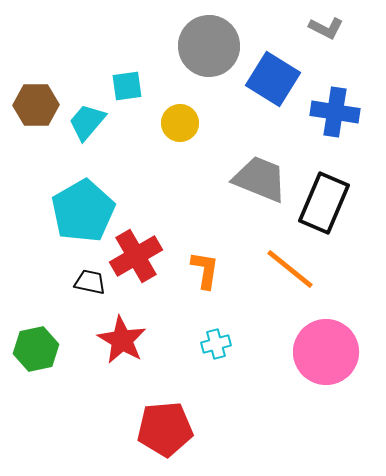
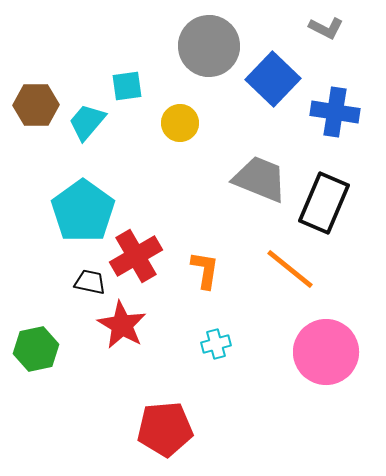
blue square: rotated 12 degrees clockwise
cyan pentagon: rotated 6 degrees counterclockwise
red star: moved 15 px up
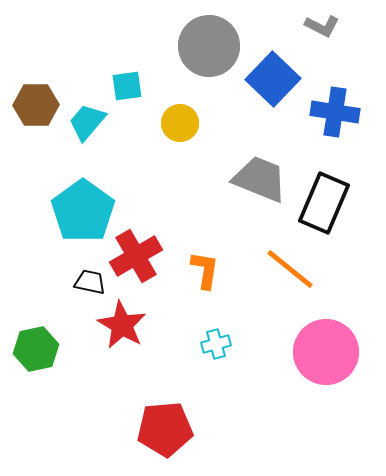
gray L-shape: moved 4 px left, 2 px up
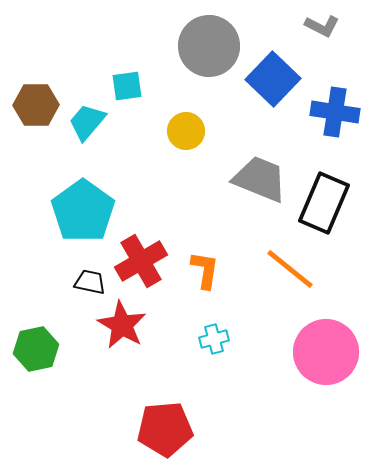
yellow circle: moved 6 px right, 8 px down
red cross: moved 5 px right, 5 px down
cyan cross: moved 2 px left, 5 px up
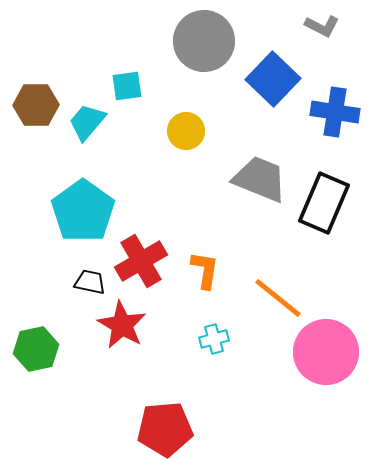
gray circle: moved 5 px left, 5 px up
orange line: moved 12 px left, 29 px down
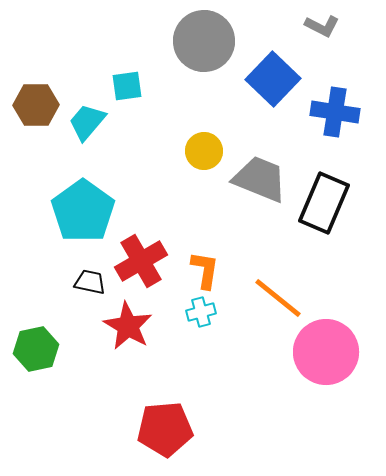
yellow circle: moved 18 px right, 20 px down
red star: moved 6 px right, 1 px down
cyan cross: moved 13 px left, 27 px up
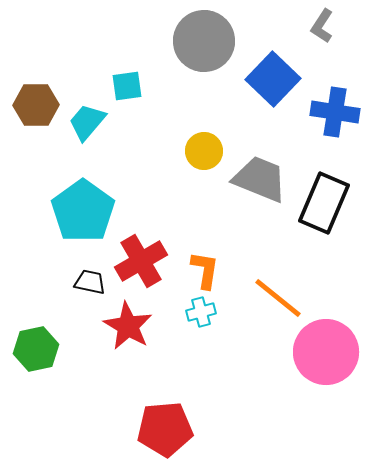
gray L-shape: rotated 96 degrees clockwise
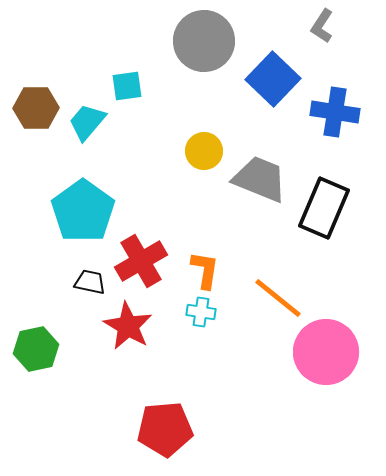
brown hexagon: moved 3 px down
black rectangle: moved 5 px down
cyan cross: rotated 24 degrees clockwise
